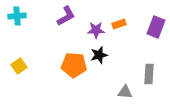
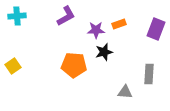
purple rectangle: moved 2 px down
black star: moved 5 px right, 3 px up
yellow square: moved 6 px left
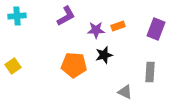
orange rectangle: moved 1 px left, 2 px down
black star: moved 3 px down
gray rectangle: moved 1 px right, 2 px up
gray triangle: rotated 21 degrees clockwise
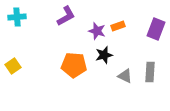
cyan cross: moved 1 px down
purple star: moved 1 px right, 1 px down; rotated 18 degrees clockwise
gray triangle: moved 16 px up
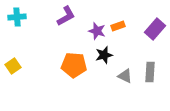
purple rectangle: moved 1 px left; rotated 20 degrees clockwise
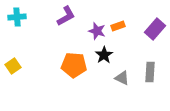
black star: rotated 18 degrees counterclockwise
gray triangle: moved 3 px left, 2 px down
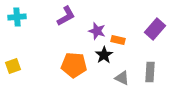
orange rectangle: moved 14 px down; rotated 32 degrees clockwise
yellow square: rotated 14 degrees clockwise
